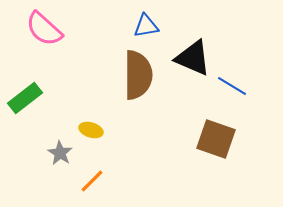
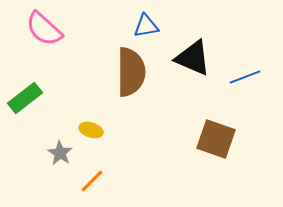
brown semicircle: moved 7 px left, 3 px up
blue line: moved 13 px right, 9 px up; rotated 52 degrees counterclockwise
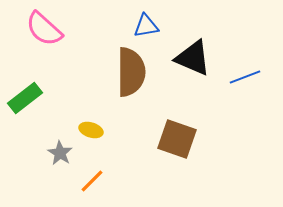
brown square: moved 39 px left
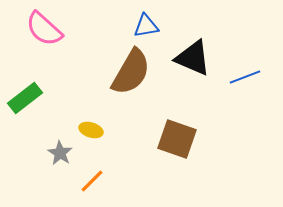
brown semicircle: rotated 30 degrees clockwise
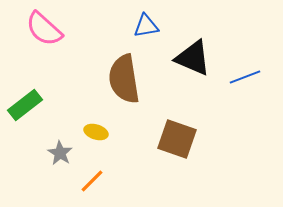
brown semicircle: moved 7 px left, 7 px down; rotated 141 degrees clockwise
green rectangle: moved 7 px down
yellow ellipse: moved 5 px right, 2 px down
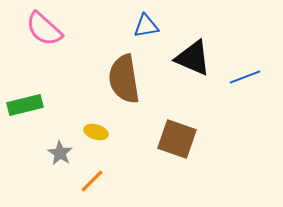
green rectangle: rotated 24 degrees clockwise
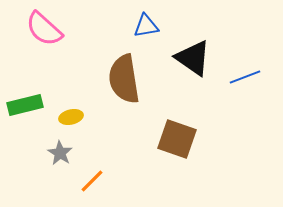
black triangle: rotated 12 degrees clockwise
yellow ellipse: moved 25 px left, 15 px up; rotated 30 degrees counterclockwise
